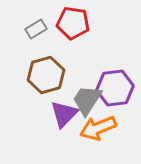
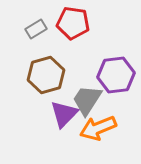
purple hexagon: moved 1 px right, 13 px up
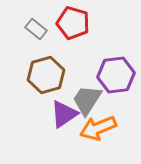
red pentagon: rotated 8 degrees clockwise
gray rectangle: rotated 70 degrees clockwise
purple triangle: rotated 12 degrees clockwise
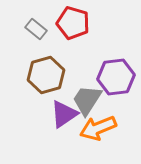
purple hexagon: moved 2 px down
